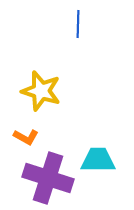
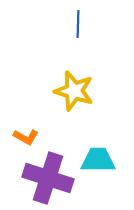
yellow star: moved 33 px right
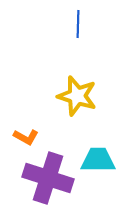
yellow star: moved 3 px right, 5 px down
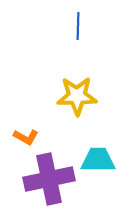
blue line: moved 2 px down
yellow star: rotated 18 degrees counterclockwise
purple cross: moved 1 px right, 1 px down; rotated 30 degrees counterclockwise
